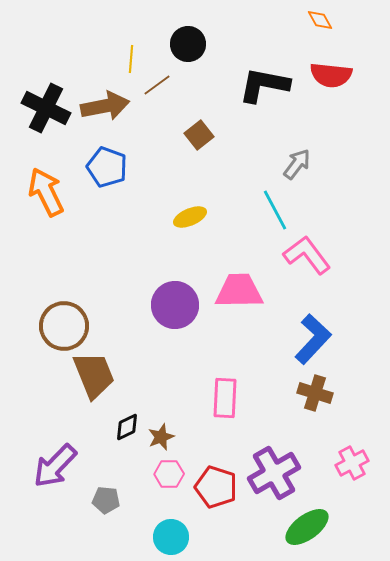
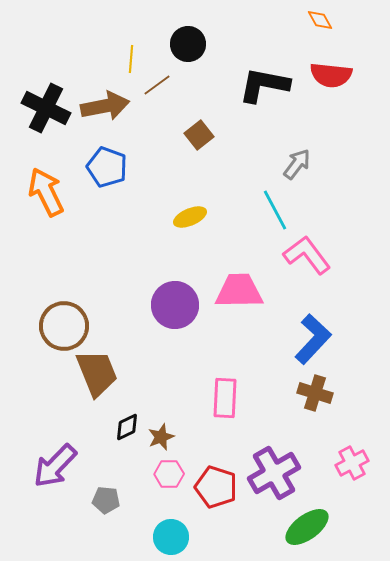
brown trapezoid: moved 3 px right, 2 px up
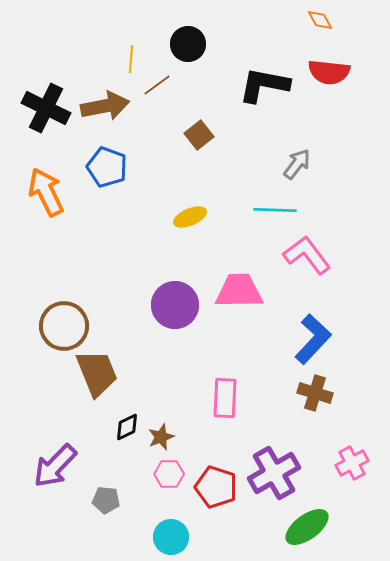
red semicircle: moved 2 px left, 3 px up
cyan line: rotated 60 degrees counterclockwise
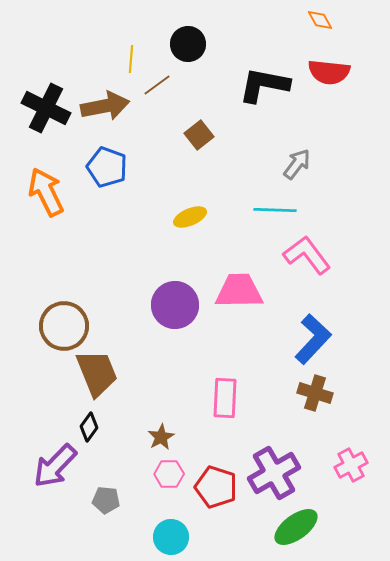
black diamond: moved 38 px left; rotated 28 degrees counterclockwise
brown star: rotated 8 degrees counterclockwise
pink cross: moved 1 px left, 2 px down
green ellipse: moved 11 px left
